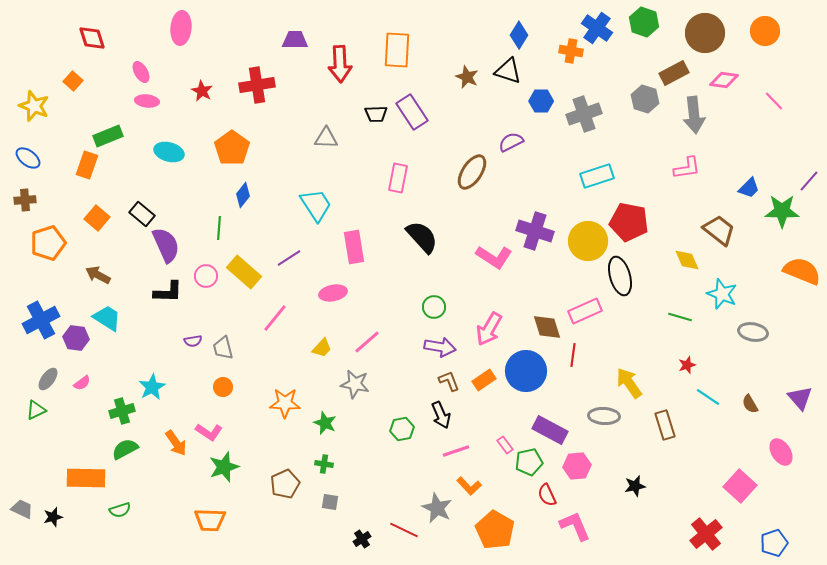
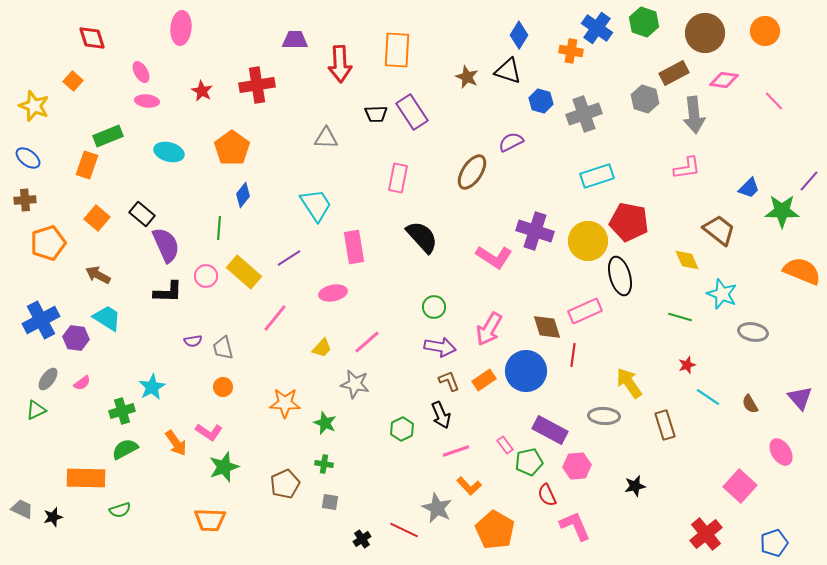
blue hexagon at (541, 101): rotated 15 degrees clockwise
green hexagon at (402, 429): rotated 15 degrees counterclockwise
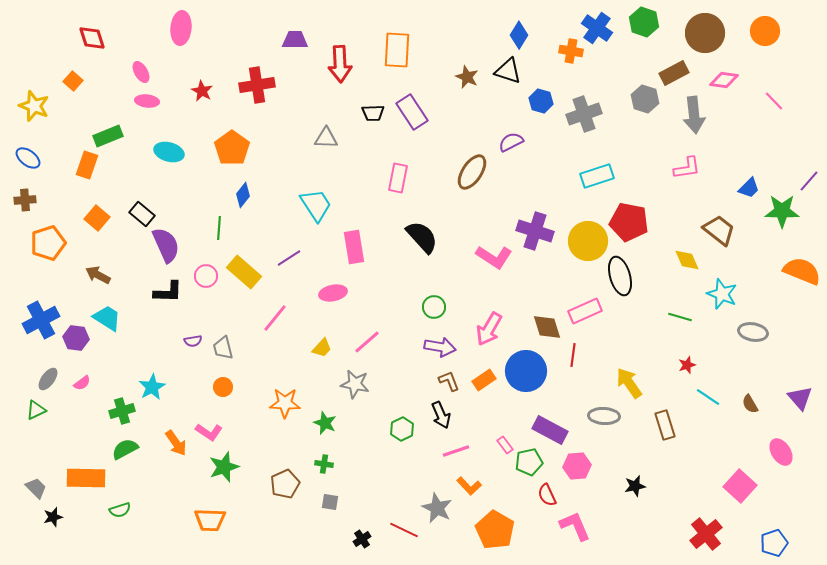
black trapezoid at (376, 114): moved 3 px left, 1 px up
gray trapezoid at (22, 509): moved 14 px right, 21 px up; rotated 20 degrees clockwise
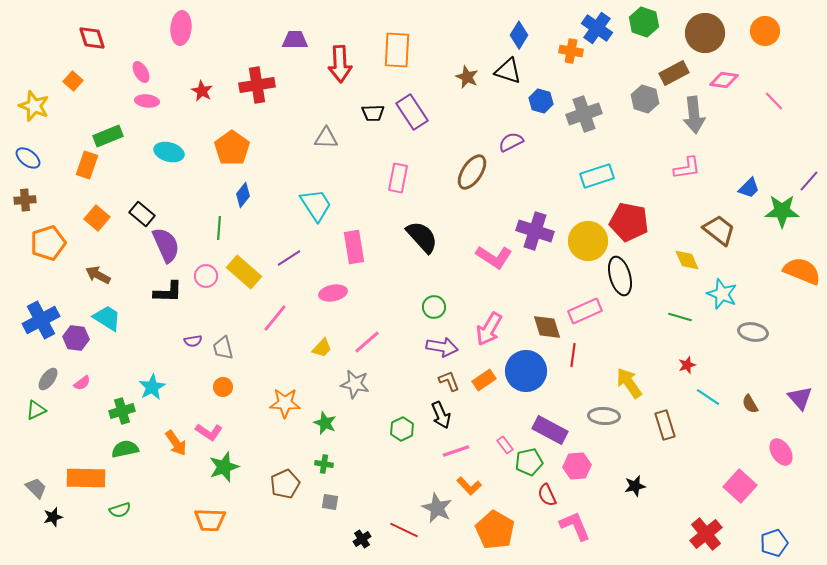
purple arrow at (440, 347): moved 2 px right
green semicircle at (125, 449): rotated 16 degrees clockwise
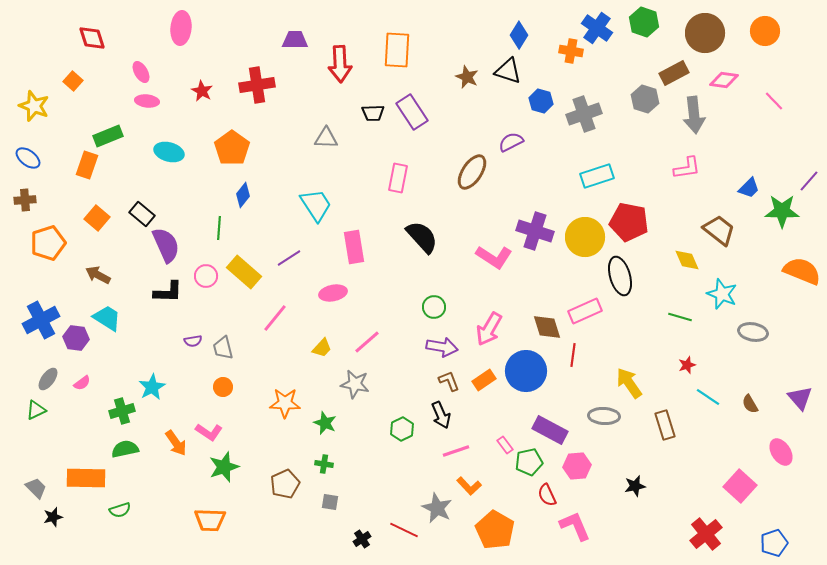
yellow circle at (588, 241): moved 3 px left, 4 px up
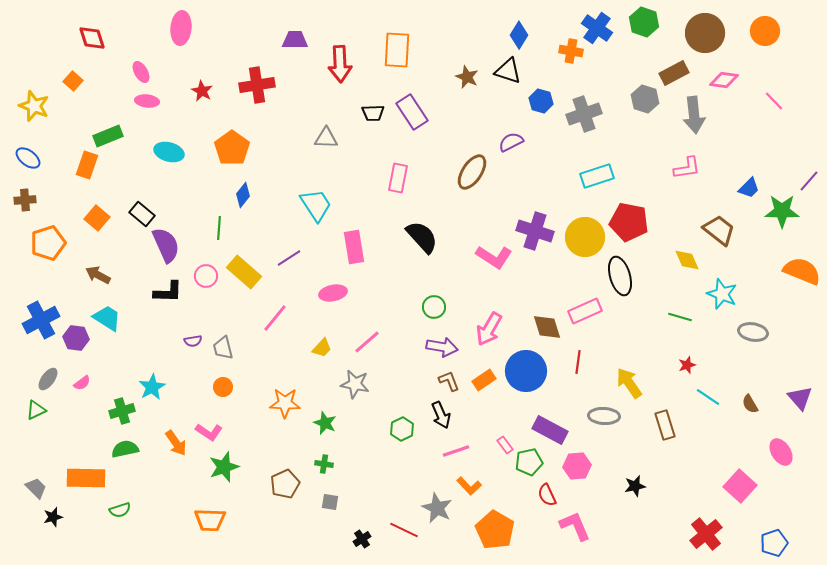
red line at (573, 355): moved 5 px right, 7 px down
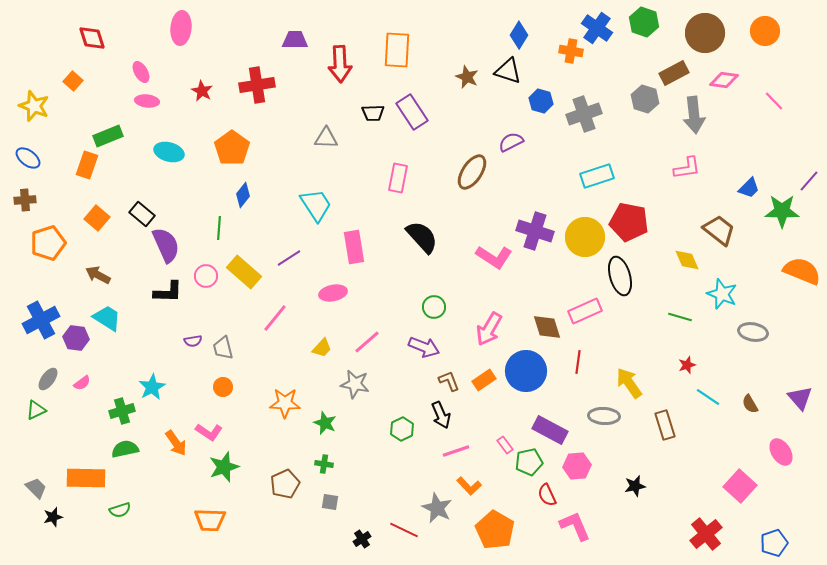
purple arrow at (442, 347): moved 18 px left; rotated 12 degrees clockwise
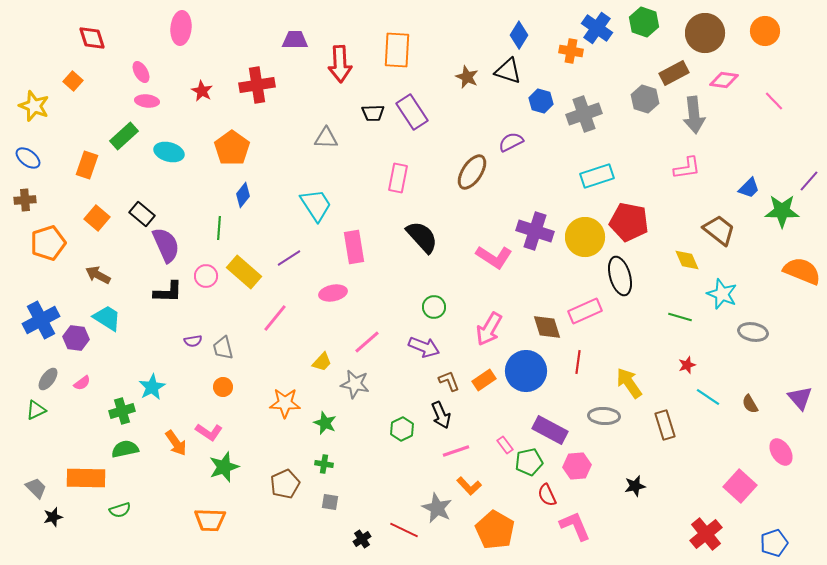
green rectangle at (108, 136): moved 16 px right; rotated 20 degrees counterclockwise
yellow trapezoid at (322, 348): moved 14 px down
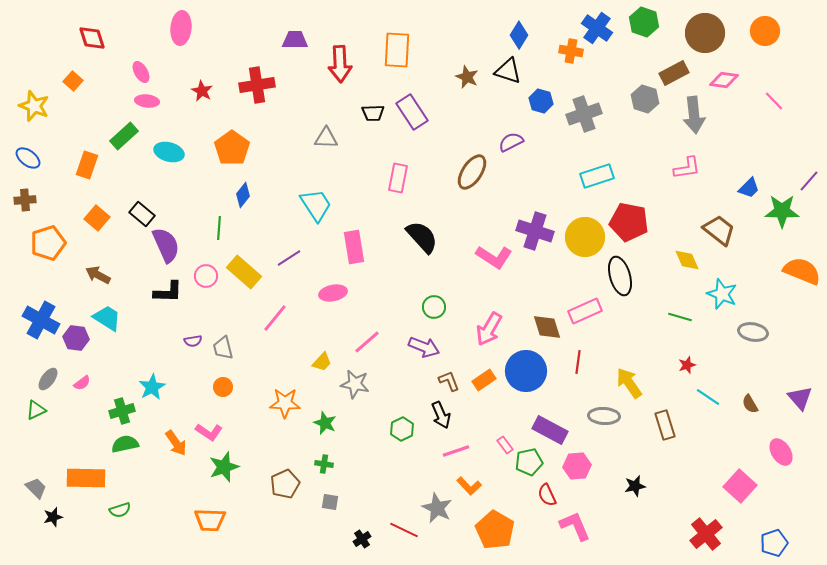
blue cross at (41, 320): rotated 33 degrees counterclockwise
green semicircle at (125, 449): moved 5 px up
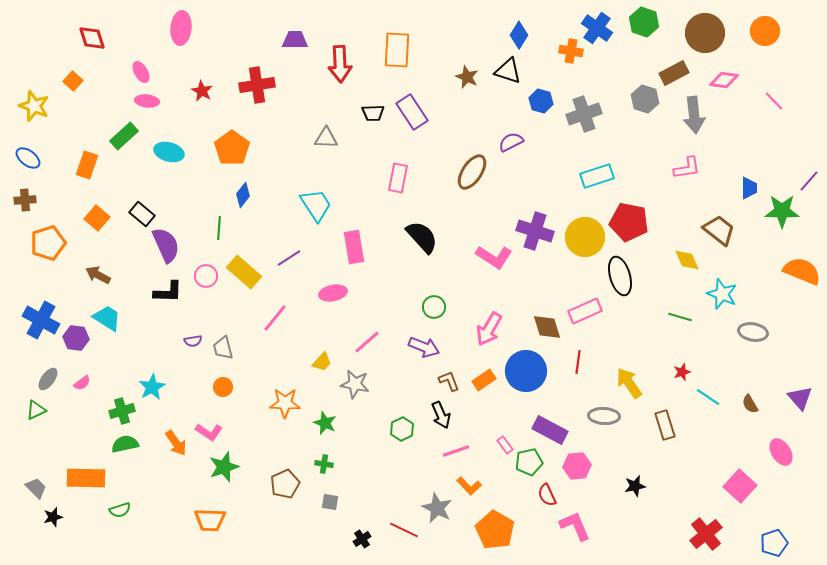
blue trapezoid at (749, 188): rotated 45 degrees counterclockwise
red star at (687, 365): moved 5 px left, 7 px down
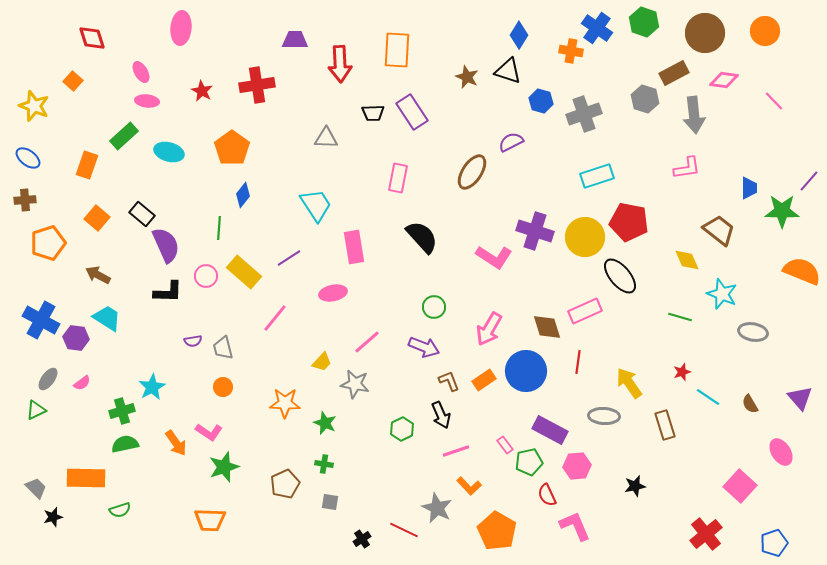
black ellipse at (620, 276): rotated 24 degrees counterclockwise
orange pentagon at (495, 530): moved 2 px right, 1 px down
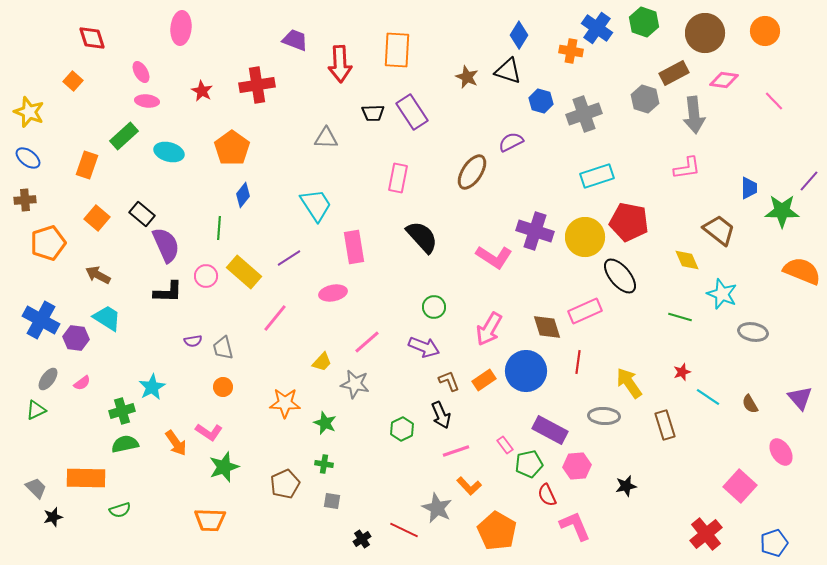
purple trapezoid at (295, 40): rotated 20 degrees clockwise
yellow star at (34, 106): moved 5 px left, 6 px down
green pentagon at (529, 462): moved 2 px down
black star at (635, 486): moved 9 px left
gray square at (330, 502): moved 2 px right, 1 px up
